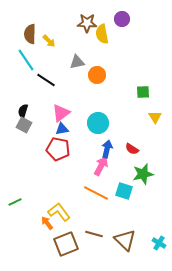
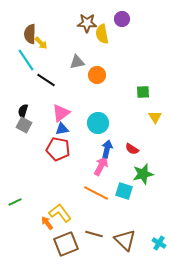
yellow arrow: moved 8 px left, 2 px down
yellow L-shape: moved 1 px right, 1 px down
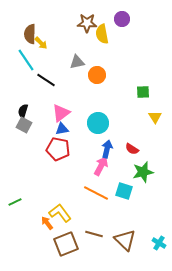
green star: moved 2 px up
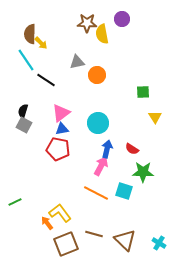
green star: rotated 15 degrees clockwise
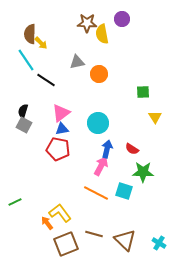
orange circle: moved 2 px right, 1 px up
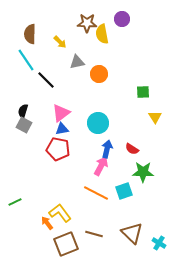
yellow arrow: moved 19 px right, 1 px up
black line: rotated 12 degrees clockwise
cyan square: rotated 36 degrees counterclockwise
brown triangle: moved 7 px right, 7 px up
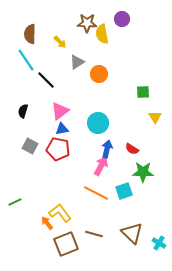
gray triangle: rotated 21 degrees counterclockwise
pink triangle: moved 1 px left, 2 px up
gray square: moved 6 px right, 21 px down
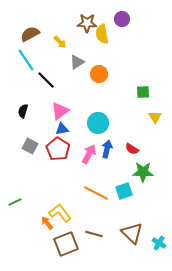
brown semicircle: rotated 60 degrees clockwise
red pentagon: rotated 20 degrees clockwise
pink arrow: moved 12 px left, 12 px up
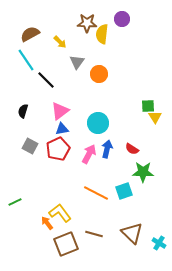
yellow semicircle: rotated 18 degrees clockwise
gray triangle: rotated 21 degrees counterclockwise
green square: moved 5 px right, 14 px down
red pentagon: rotated 15 degrees clockwise
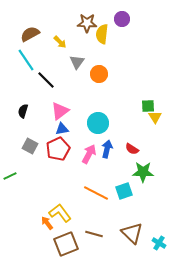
green line: moved 5 px left, 26 px up
